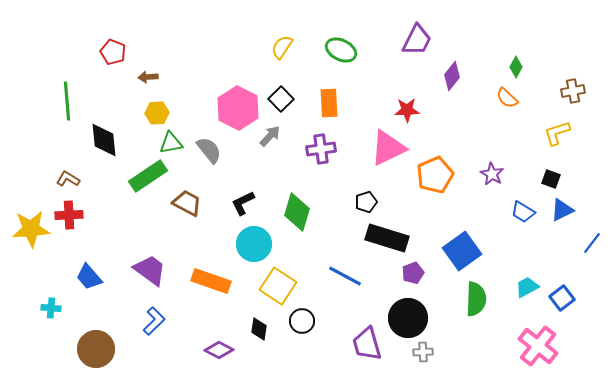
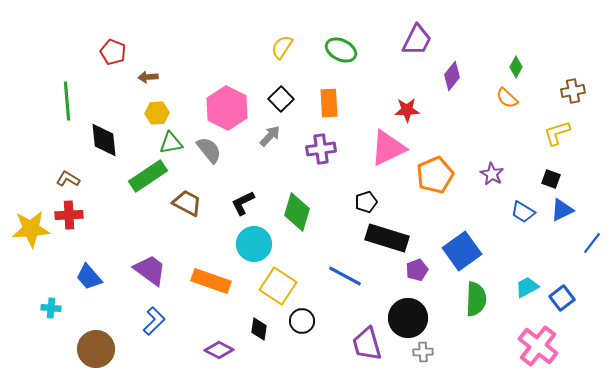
pink hexagon at (238, 108): moved 11 px left
purple pentagon at (413, 273): moved 4 px right, 3 px up
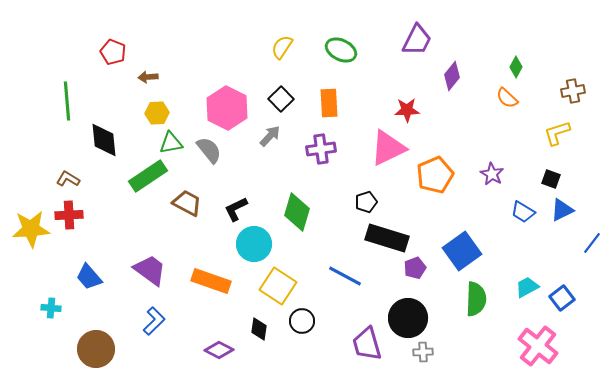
black L-shape at (243, 203): moved 7 px left, 6 px down
purple pentagon at (417, 270): moved 2 px left, 2 px up
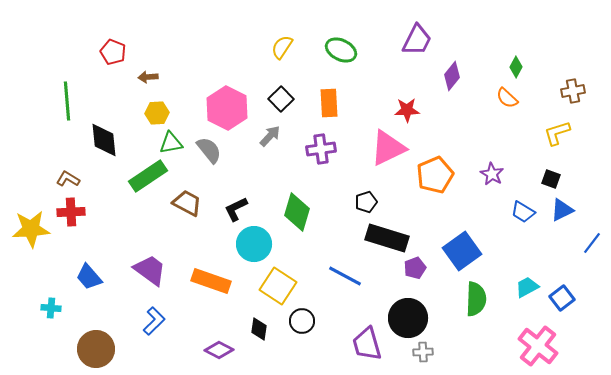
red cross at (69, 215): moved 2 px right, 3 px up
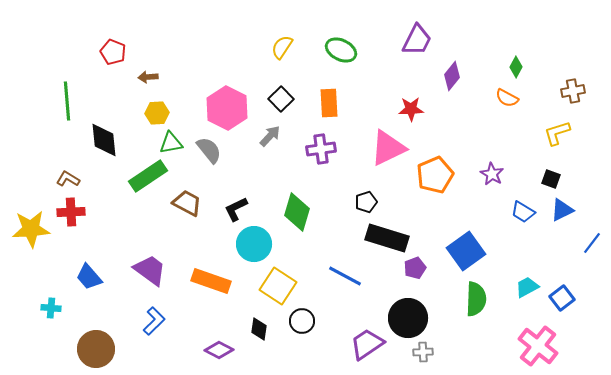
orange semicircle at (507, 98): rotated 15 degrees counterclockwise
red star at (407, 110): moved 4 px right, 1 px up
blue square at (462, 251): moved 4 px right
purple trapezoid at (367, 344): rotated 72 degrees clockwise
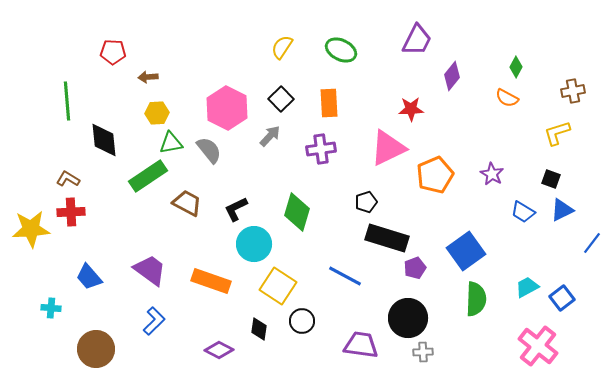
red pentagon at (113, 52): rotated 20 degrees counterclockwise
purple trapezoid at (367, 344): moved 6 px left, 1 px down; rotated 42 degrees clockwise
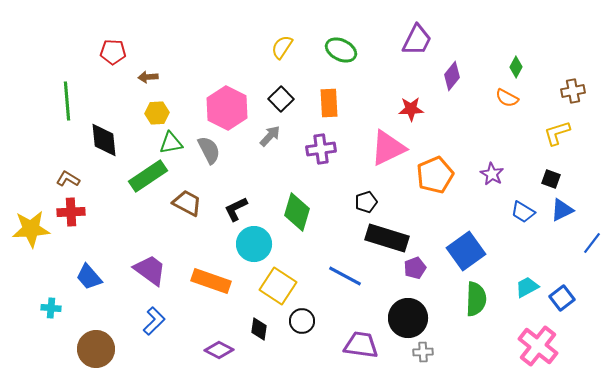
gray semicircle at (209, 150): rotated 12 degrees clockwise
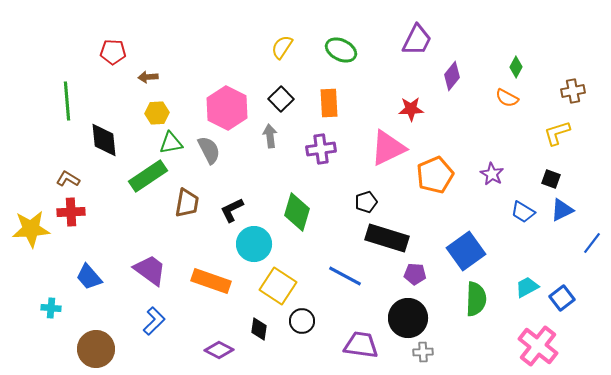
gray arrow at (270, 136): rotated 50 degrees counterclockwise
brown trapezoid at (187, 203): rotated 72 degrees clockwise
black L-shape at (236, 209): moved 4 px left, 1 px down
purple pentagon at (415, 268): moved 6 px down; rotated 25 degrees clockwise
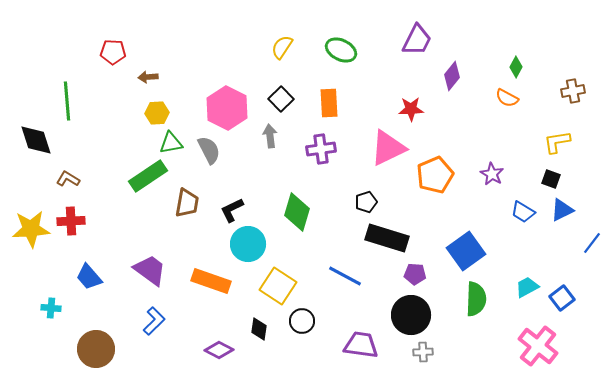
yellow L-shape at (557, 133): moved 9 px down; rotated 8 degrees clockwise
black diamond at (104, 140): moved 68 px left; rotated 12 degrees counterclockwise
red cross at (71, 212): moved 9 px down
cyan circle at (254, 244): moved 6 px left
black circle at (408, 318): moved 3 px right, 3 px up
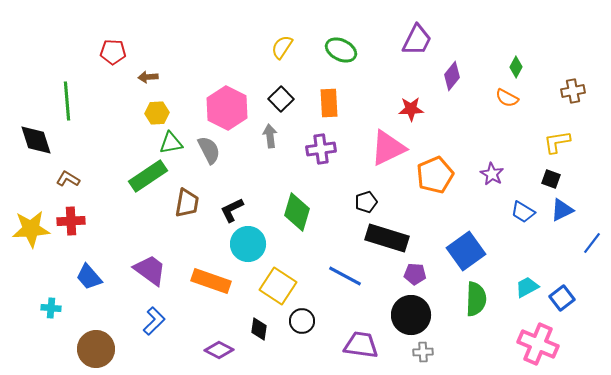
pink cross at (538, 346): moved 2 px up; rotated 15 degrees counterclockwise
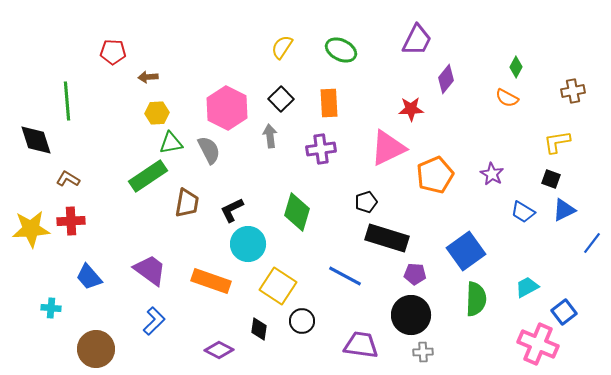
purple diamond at (452, 76): moved 6 px left, 3 px down
blue triangle at (562, 210): moved 2 px right
blue square at (562, 298): moved 2 px right, 14 px down
